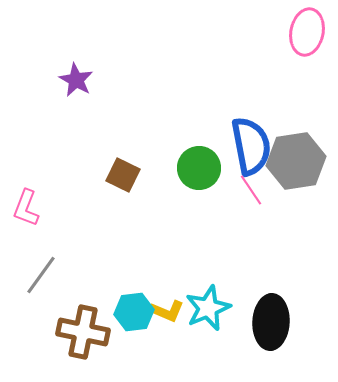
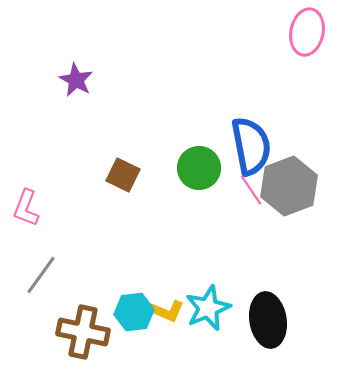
gray hexagon: moved 7 px left, 25 px down; rotated 12 degrees counterclockwise
black ellipse: moved 3 px left, 2 px up; rotated 12 degrees counterclockwise
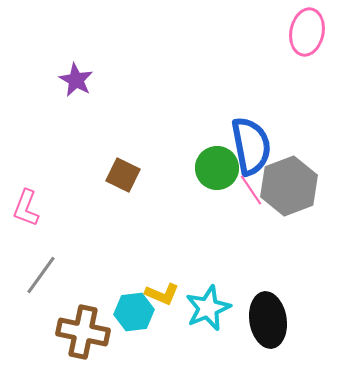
green circle: moved 18 px right
yellow L-shape: moved 5 px left, 17 px up
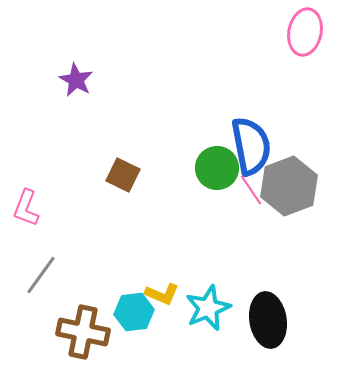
pink ellipse: moved 2 px left
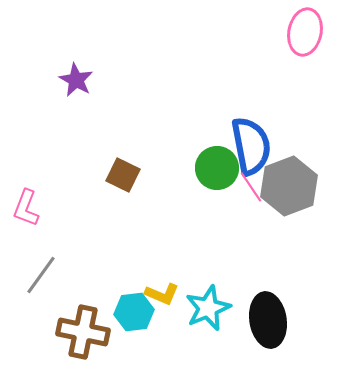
pink line: moved 3 px up
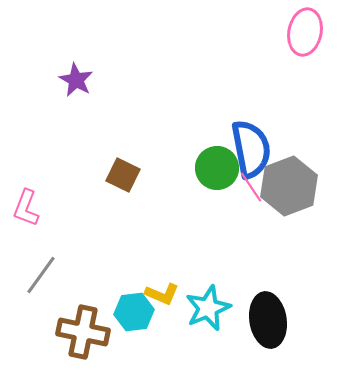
blue semicircle: moved 3 px down
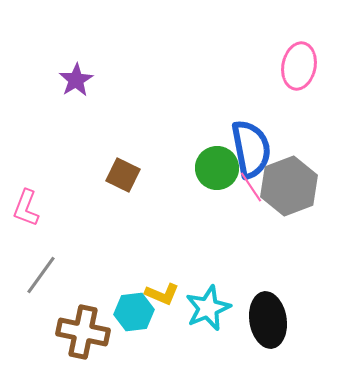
pink ellipse: moved 6 px left, 34 px down
purple star: rotated 12 degrees clockwise
